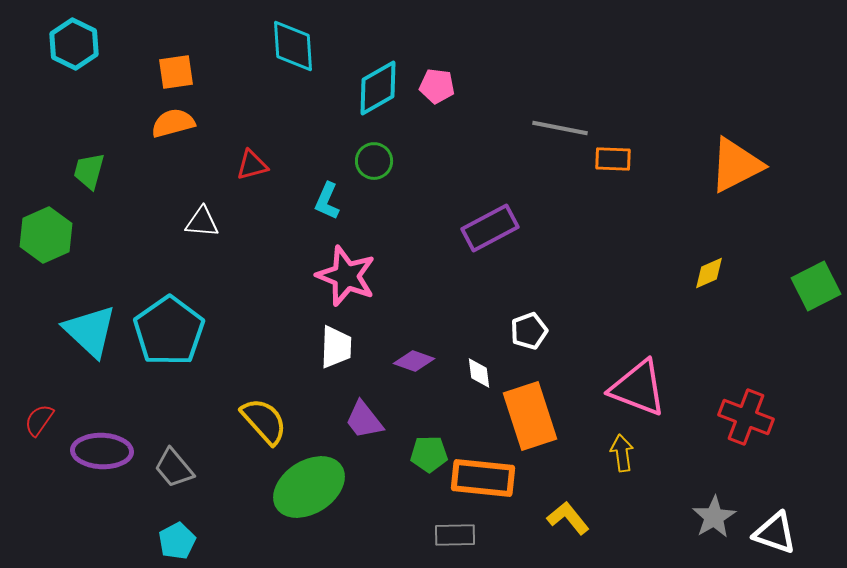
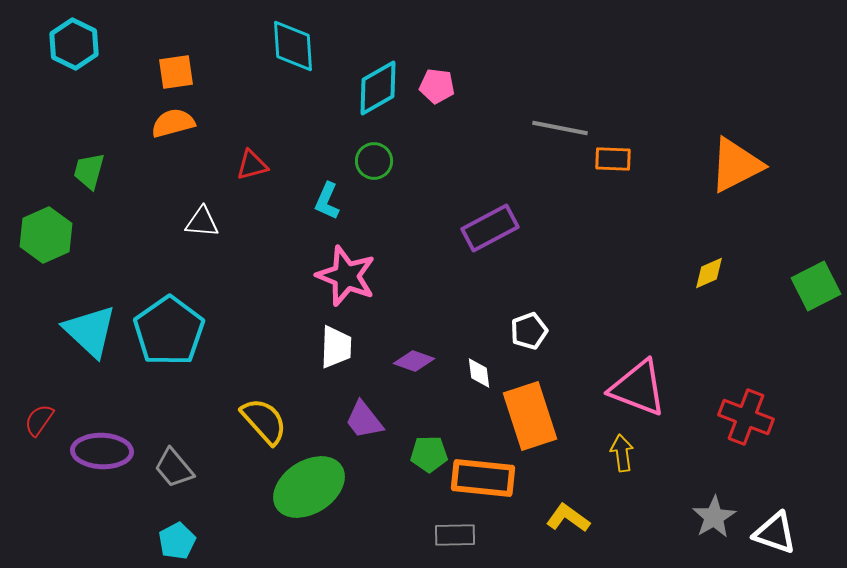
yellow L-shape at (568, 518): rotated 15 degrees counterclockwise
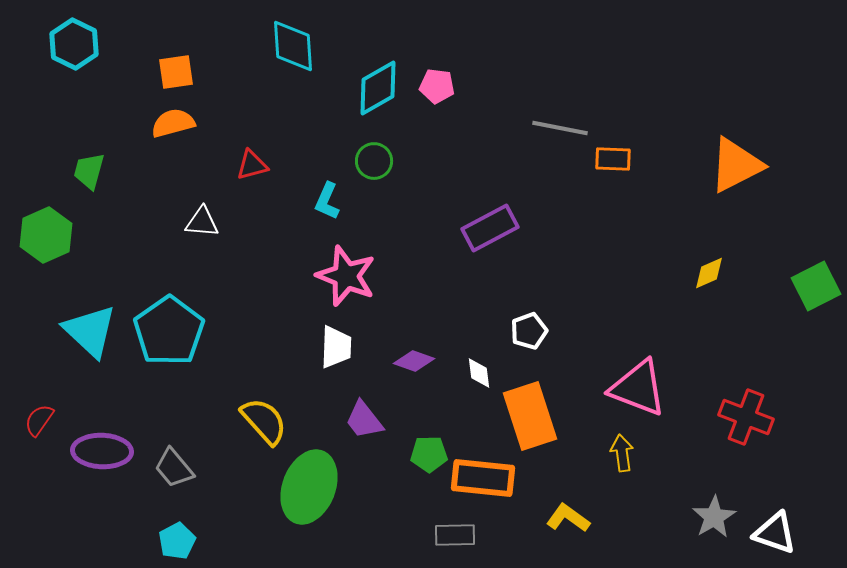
green ellipse at (309, 487): rotated 36 degrees counterclockwise
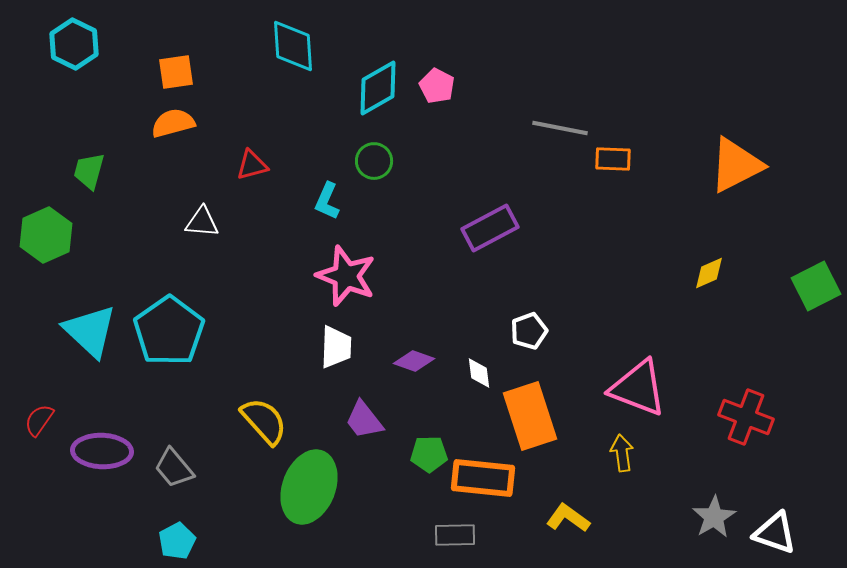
pink pentagon at (437, 86): rotated 20 degrees clockwise
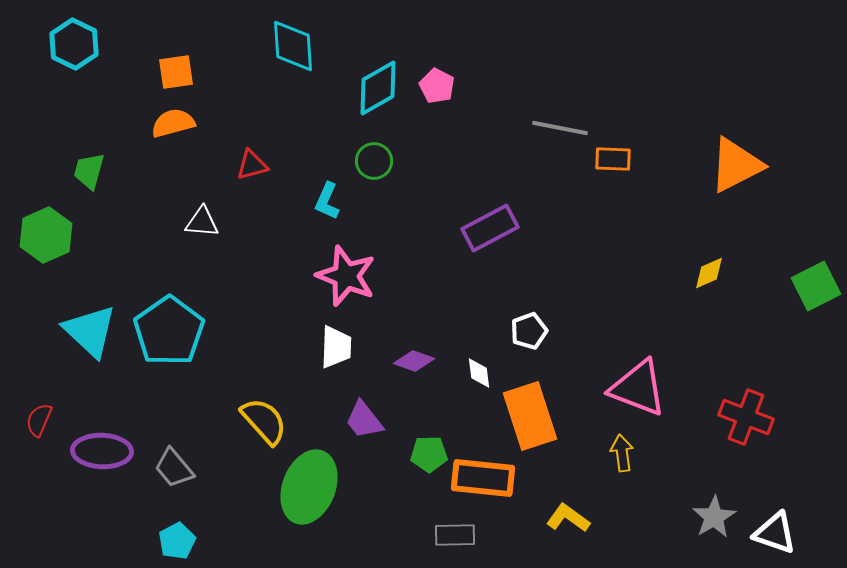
red semicircle at (39, 420): rotated 12 degrees counterclockwise
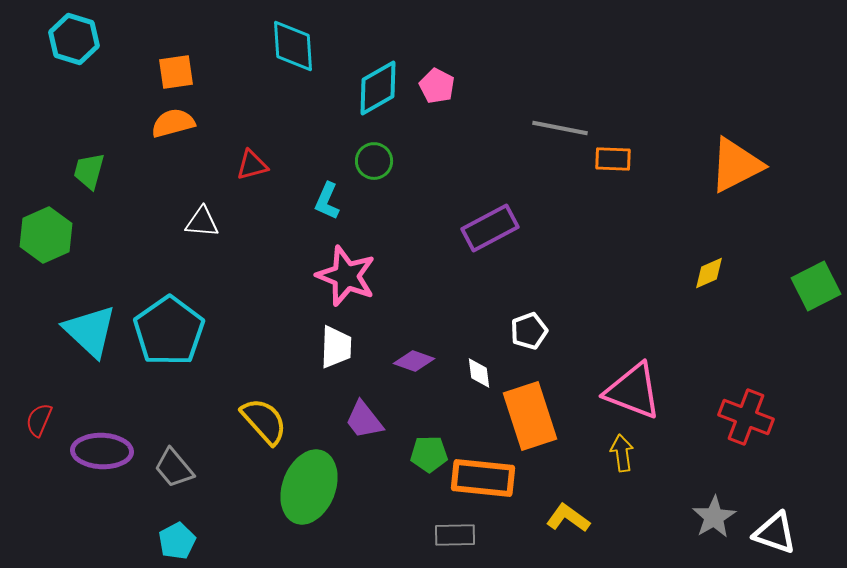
cyan hexagon at (74, 44): moved 5 px up; rotated 9 degrees counterclockwise
pink triangle at (638, 388): moved 5 px left, 3 px down
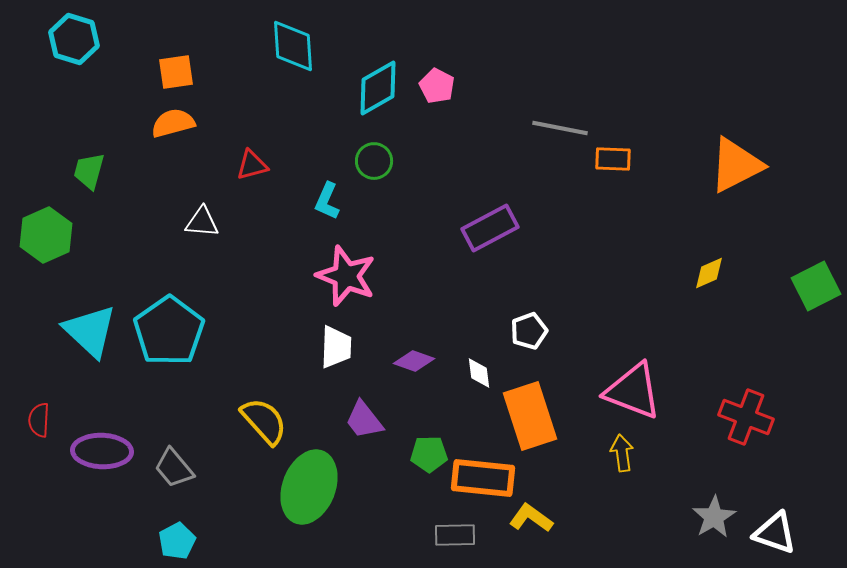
red semicircle at (39, 420): rotated 20 degrees counterclockwise
yellow L-shape at (568, 518): moved 37 px left
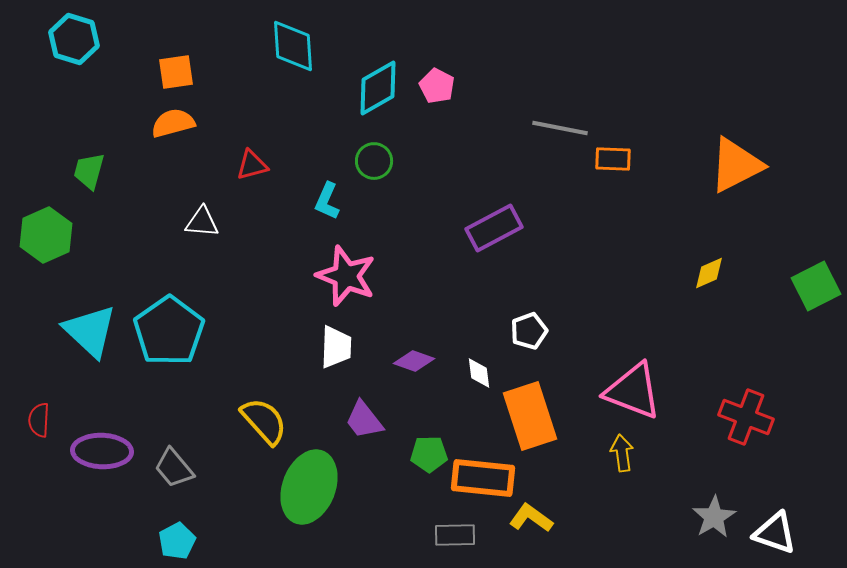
purple rectangle at (490, 228): moved 4 px right
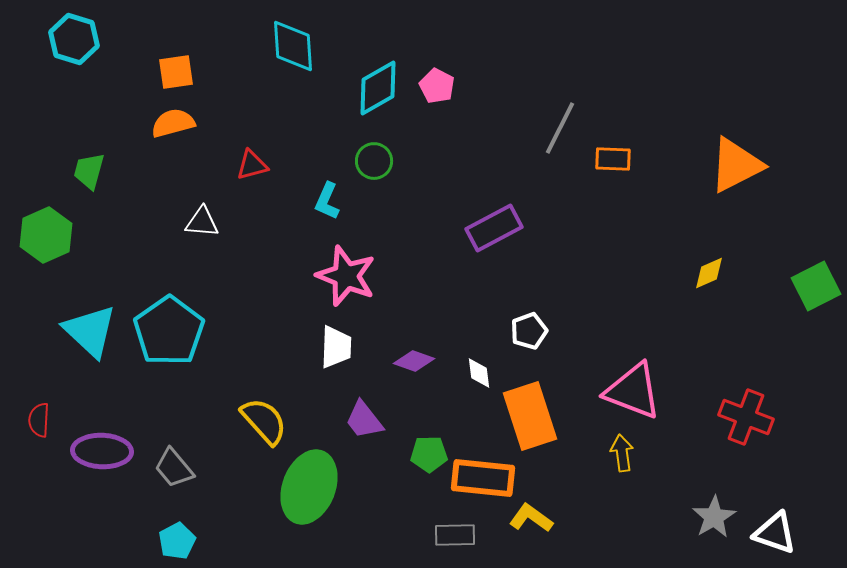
gray line at (560, 128): rotated 74 degrees counterclockwise
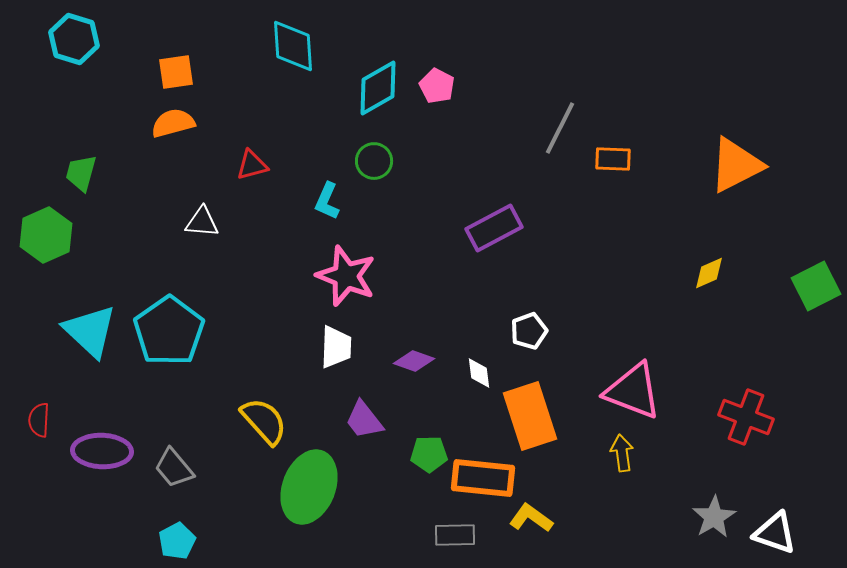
green trapezoid at (89, 171): moved 8 px left, 2 px down
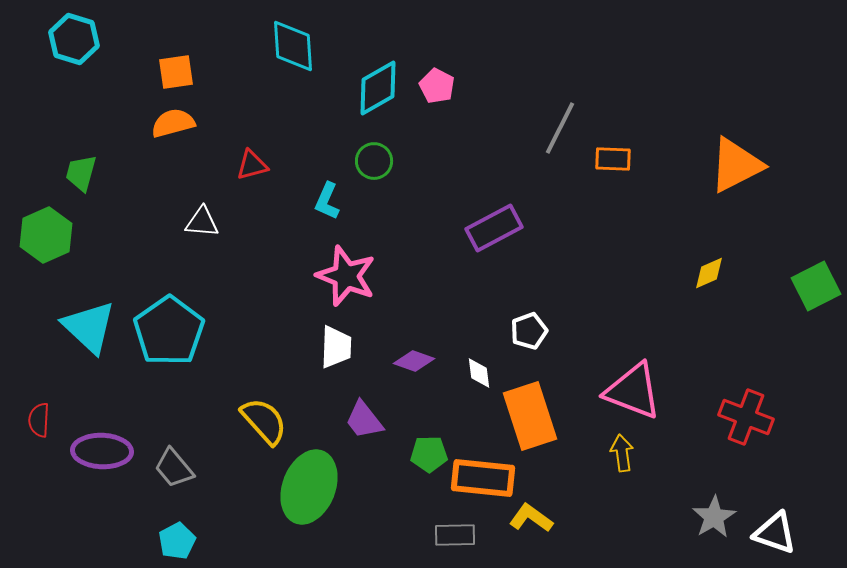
cyan triangle at (90, 331): moved 1 px left, 4 px up
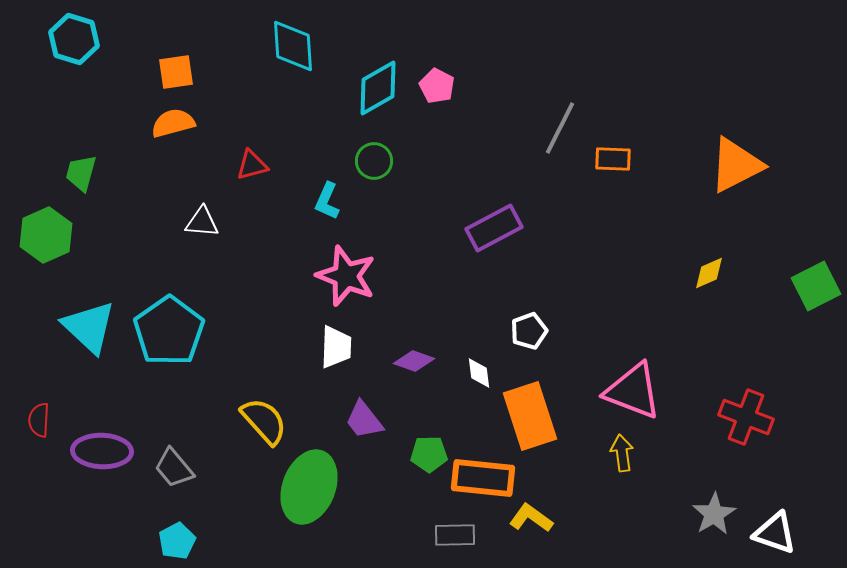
gray star at (714, 517): moved 3 px up
